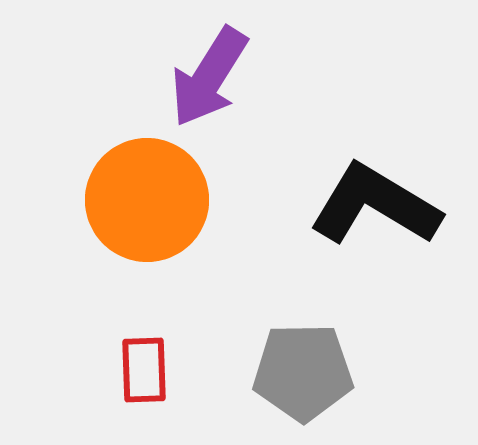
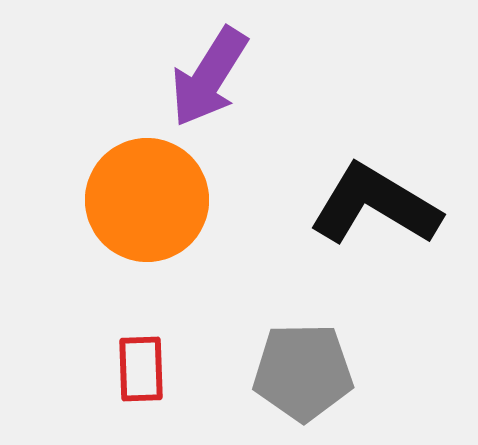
red rectangle: moved 3 px left, 1 px up
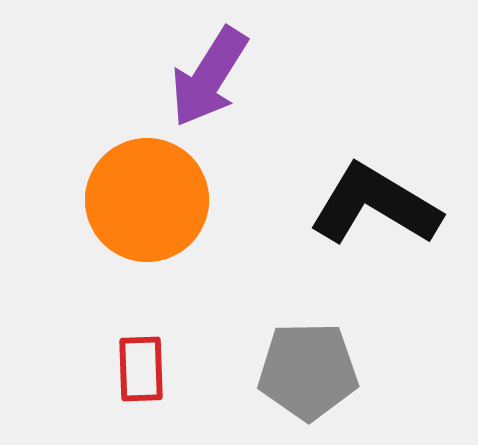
gray pentagon: moved 5 px right, 1 px up
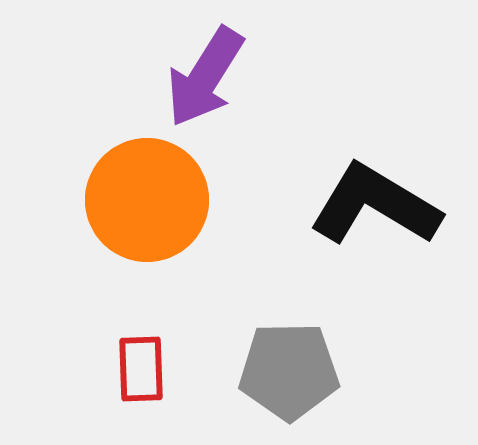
purple arrow: moved 4 px left
gray pentagon: moved 19 px left
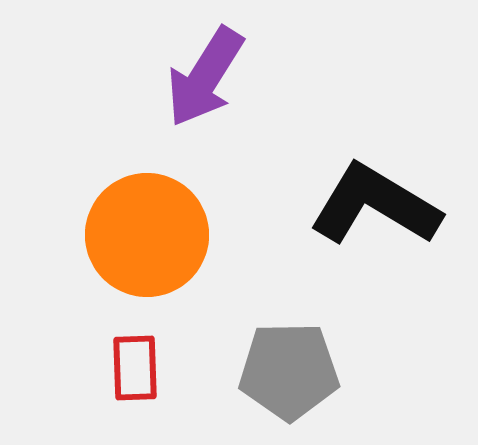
orange circle: moved 35 px down
red rectangle: moved 6 px left, 1 px up
